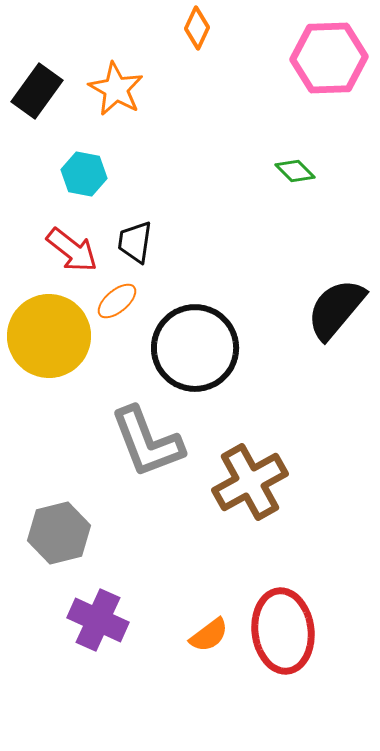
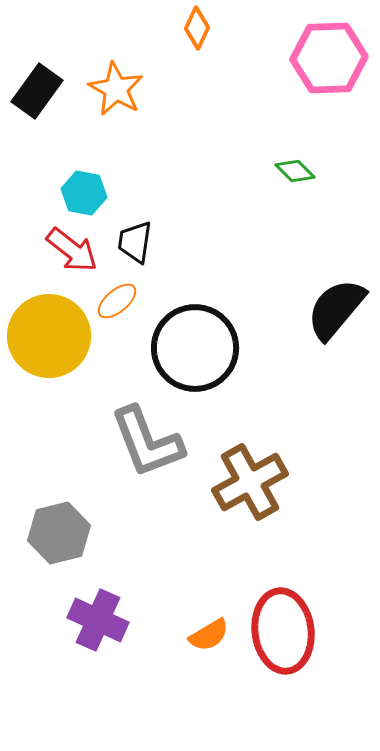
cyan hexagon: moved 19 px down
orange semicircle: rotated 6 degrees clockwise
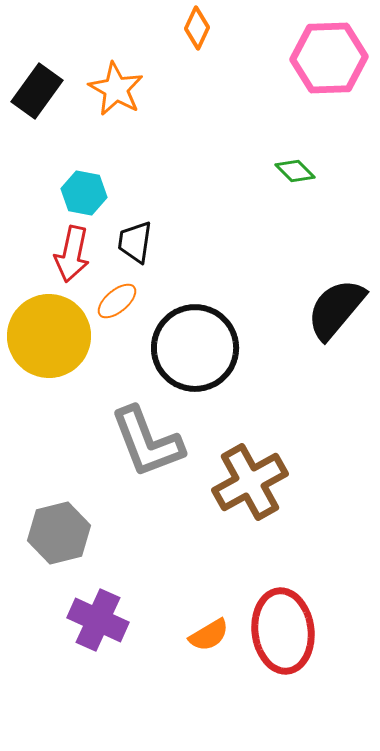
red arrow: moved 4 px down; rotated 64 degrees clockwise
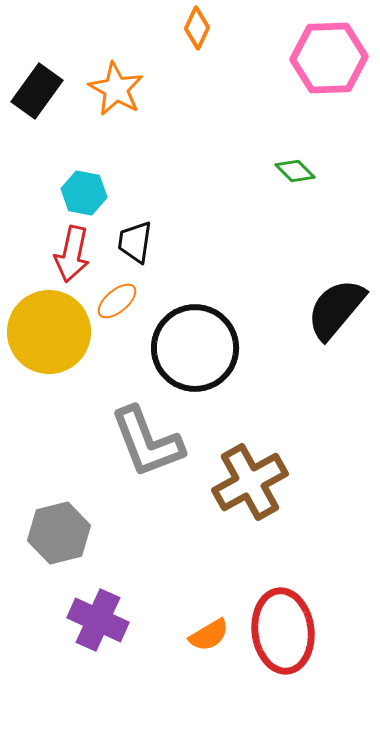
yellow circle: moved 4 px up
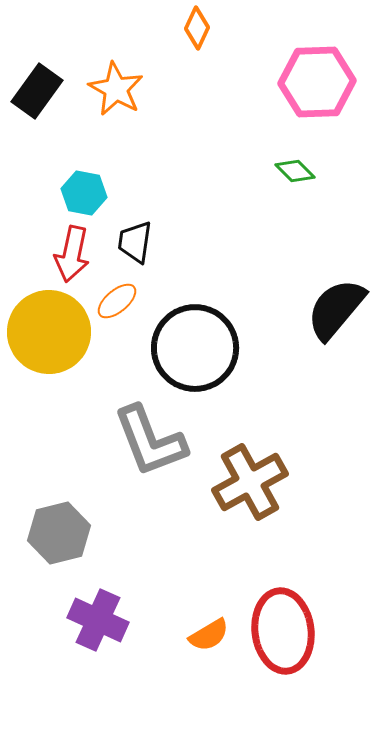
pink hexagon: moved 12 px left, 24 px down
gray L-shape: moved 3 px right, 1 px up
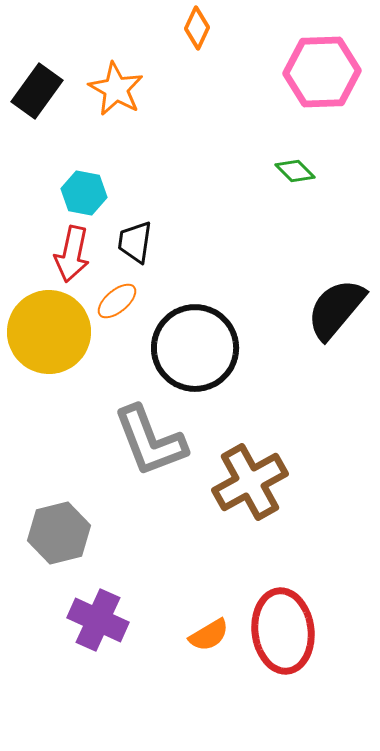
pink hexagon: moved 5 px right, 10 px up
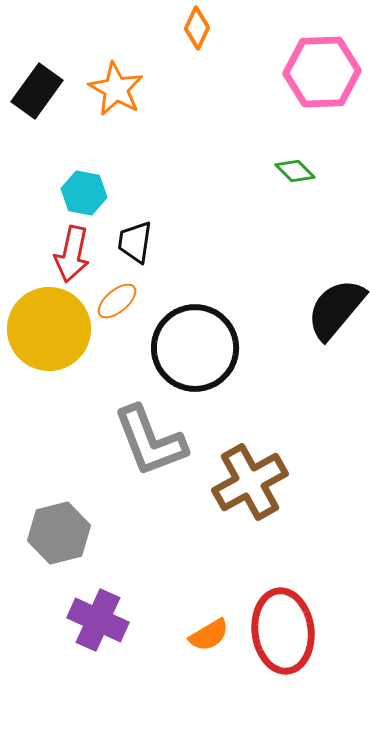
yellow circle: moved 3 px up
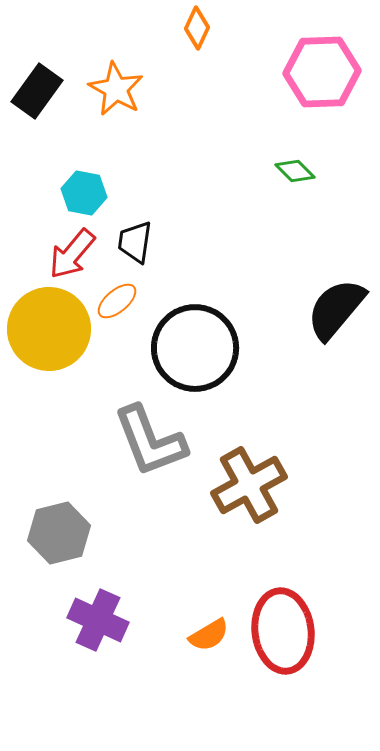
red arrow: rotated 28 degrees clockwise
brown cross: moved 1 px left, 3 px down
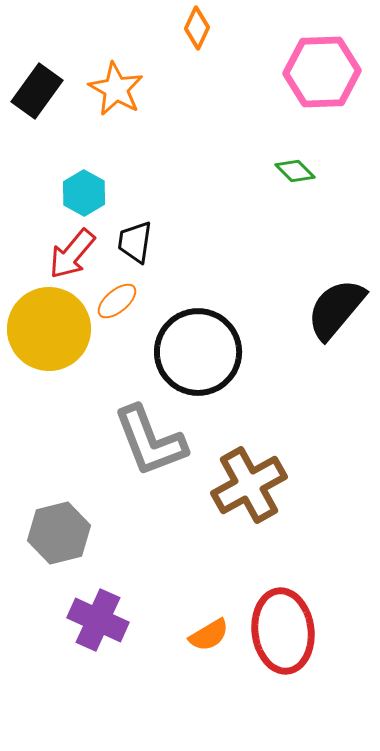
cyan hexagon: rotated 18 degrees clockwise
black circle: moved 3 px right, 4 px down
